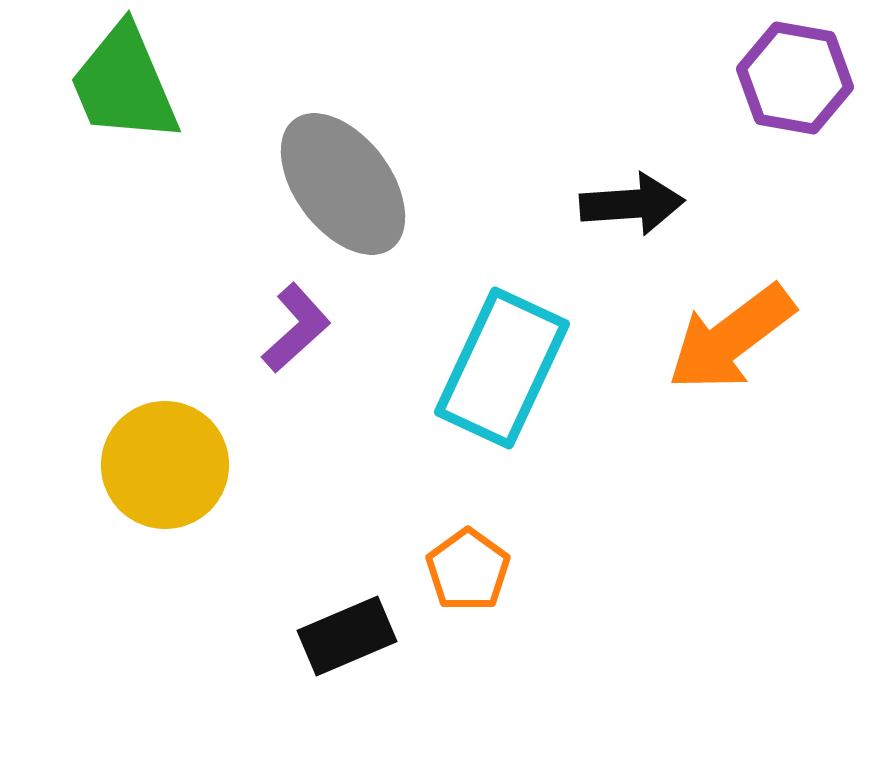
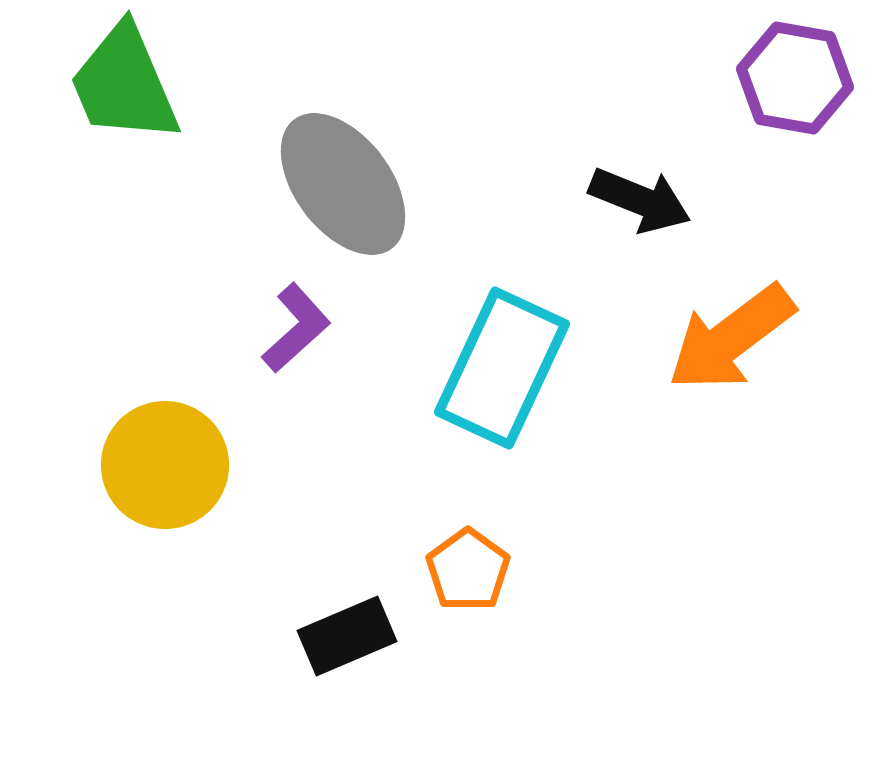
black arrow: moved 8 px right, 4 px up; rotated 26 degrees clockwise
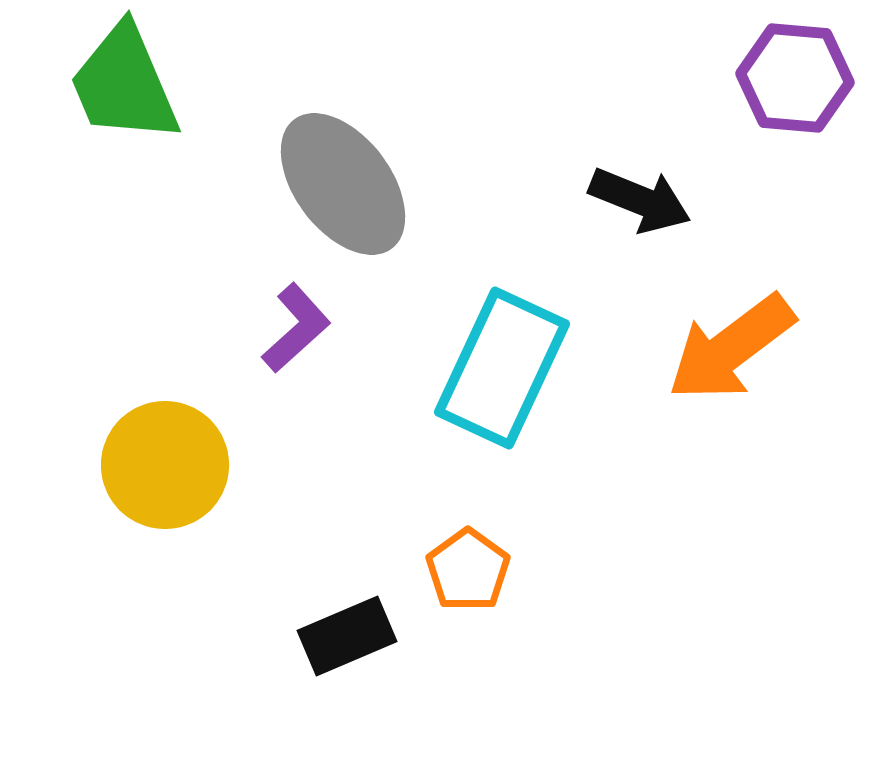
purple hexagon: rotated 5 degrees counterclockwise
orange arrow: moved 10 px down
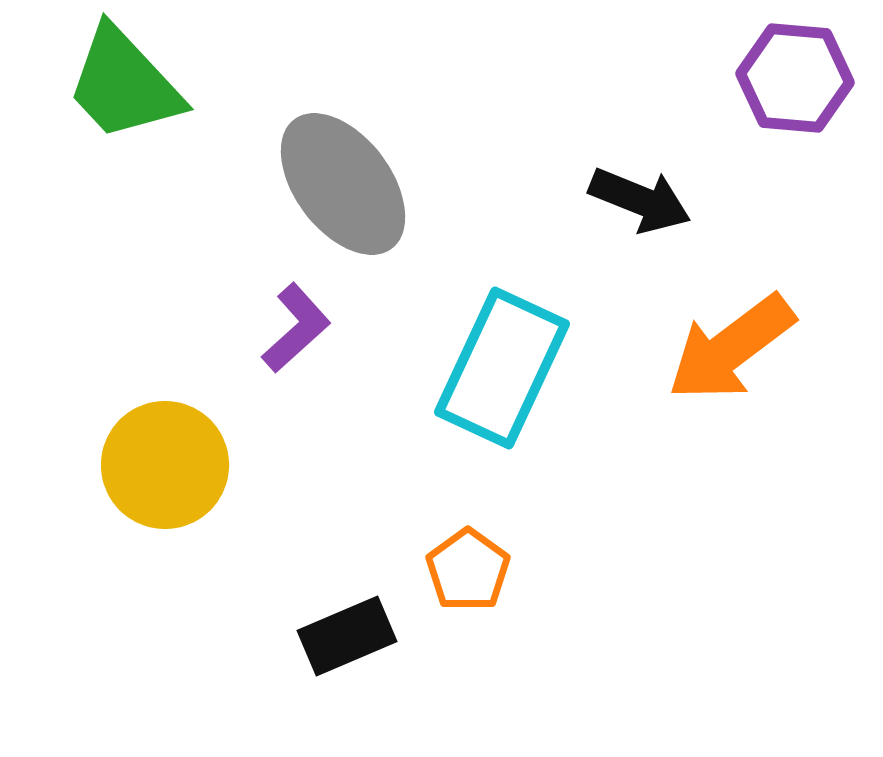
green trapezoid: rotated 20 degrees counterclockwise
